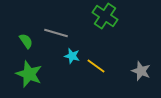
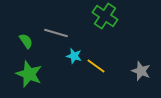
cyan star: moved 2 px right
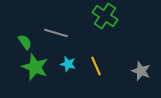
green semicircle: moved 1 px left, 1 px down
cyan star: moved 6 px left, 8 px down
yellow line: rotated 30 degrees clockwise
green star: moved 6 px right, 7 px up
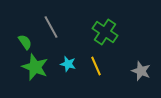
green cross: moved 16 px down
gray line: moved 5 px left, 6 px up; rotated 45 degrees clockwise
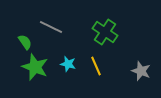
gray line: rotated 35 degrees counterclockwise
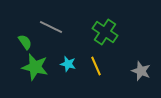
green star: rotated 8 degrees counterclockwise
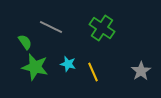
green cross: moved 3 px left, 4 px up
yellow line: moved 3 px left, 6 px down
gray star: rotated 18 degrees clockwise
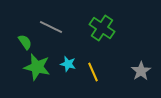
green star: moved 2 px right
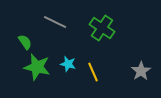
gray line: moved 4 px right, 5 px up
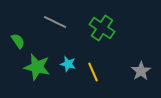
green semicircle: moved 7 px left, 1 px up
